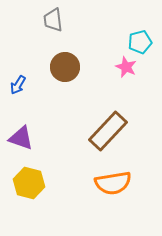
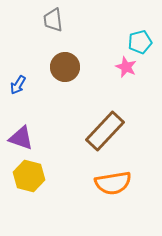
brown rectangle: moved 3 px left
yellow hexagon: moved 7 px up
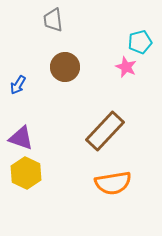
yellow hexagon: moved 3 px left, 3 px up; rotated 12 degrees clockwise
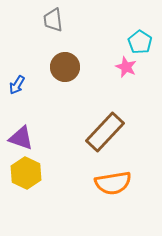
cyan pentagon: rotated 25 degrees counterclockwise
blue arrow: moved 1 px left
brown rectangle: moved 1 px down
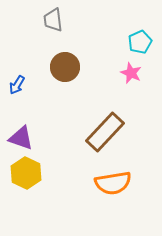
cyan pentagon: rotated 15 degrees clockwise
pink star: moved 5 px right, 6 px down
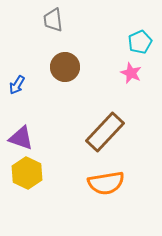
yellow hexagon: moved 1 px right
orange semicircle: moved 7 px left
